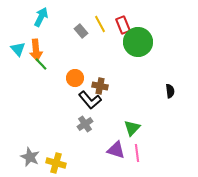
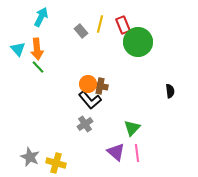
yellow line: rotated 42 degrees clockwise
orange arrow: moved 1 px right, 1 px up
green line: moved 3 px left, 3 px down
orange circle: moved 13 px right, 6 px down
purple triangle: moved 2 px down; rotated 24 degrees clockwise
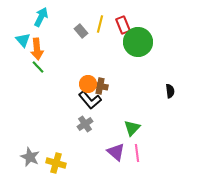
cyan triangle: moved 5 px right, 9 px up
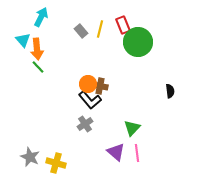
yellow line: moved 5 px down
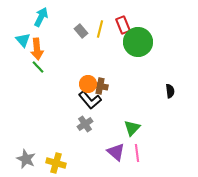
gray star: moved 4 px left, 2 px down
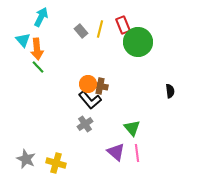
green triangle: rotated 24 degrees counterclockwise
